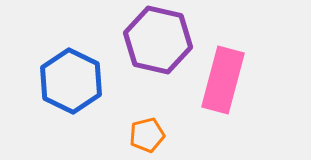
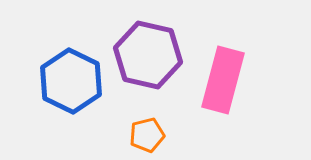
purple hexagon: moved 10 px left, 15 px down
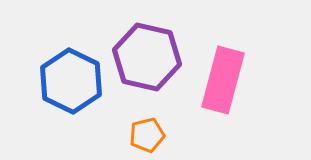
purple hexagon: moved 1 px left, 2 px down
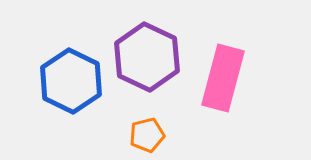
purple hexagon: rotated 12 degrees clockwise
pink rectangle: moved 2 px up
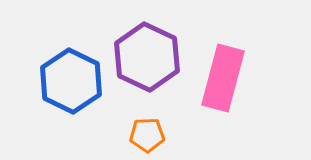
orange pentagon: rotated 12 degrees clockwise
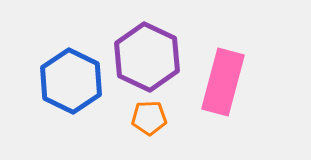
pink rectangle: moved 4 px down
orange pentagon: moved 2 px right, 17 px up
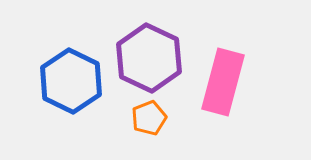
purple hexagon: moved 2 px right, 1 px down
orange pentagon: rotated 20 degrees counterclockwise
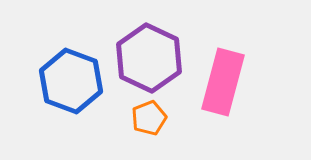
blue hexagon: rotated 6 degrees counterclockwise
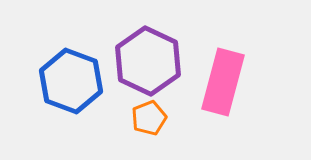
purple hexagon: moved 1 px left, 3 px down
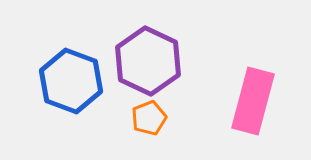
pink rectangle: moved 30 px right, 19 px down
